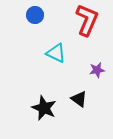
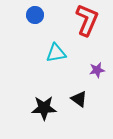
cyan triangle: rotated 35 degrees counterclockwise
black star: rotated 25 degrees counterclockwise
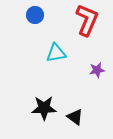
black triangle: moved 4 px left, 18 px down
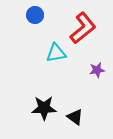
red L-shape: moved 4 px left, 8 px down; rotated 28 degrees clockwise
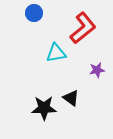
blue circle: moved 1 px left, 2 px up
black triangle: moved 4 px left, 19 px up
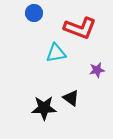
red L-shape: moved 3 px left; rotated 60 degrees clockwise
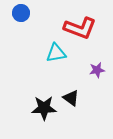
blue circle: moved 13 px left
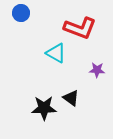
cyan triangle: rotated 40 degrees clockwise
purple star: rotated 14 degrees clockwise
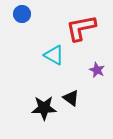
blue circle: moved 1 px right, 1 px down
red L-shape: moved 1 px right; rotated 148 degrees clockwise
cyan triangle: moved 2 px left, 2 px down
purple star: rotated 21 degrees clockwise
